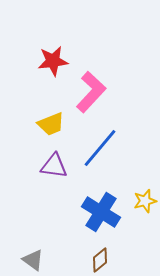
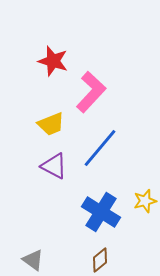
red star: rotated 24 degrees clockwise
purple triangle: rotated 20 degrees clockwise
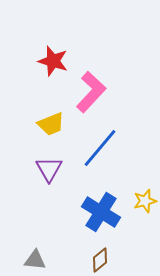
purple triangle: moved 5 px left, 3 px down; rotated 32 degrees clockwise
gray triangle: moved 2 px right; rotated 30 degrees counterclockwise
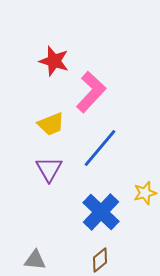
red star: moved 1 px right
yellow star: moved 8 px up
blue cross: rotated 12 degrees clockwise
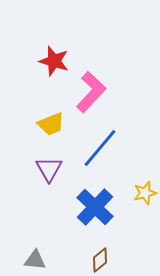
blue cross: moved 6 px left, 5 px up
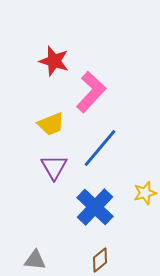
purple triangle: moved 5 px right, 2 px up
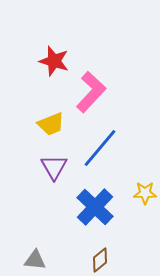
yellow star: rotated 15 degrees clockwise
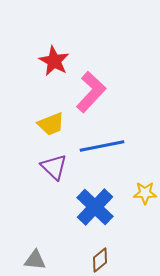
red star: rotated 12 degrees clockwise
blue line: moved 2 px right, 2 px up; rotated 39 degrees clockwise
purple triangle: rotated 16 degrees counterclockwise
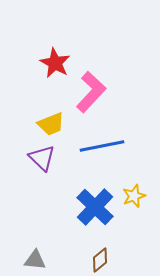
red star: moved 1 px right, 2 px down
purple triangle: moved 12 px left, 9 px up
yellow star: moved 11 px left, 3 px down; rotated 20 degrees counterclockwise
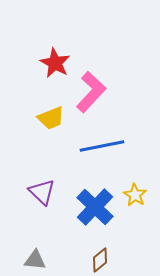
yellow trapezoid: moved 6 px up
purple triangle: moved 34 px down
yellow star: moved 1 px right, 1 px up; rotated 20 degrees counterclockwise
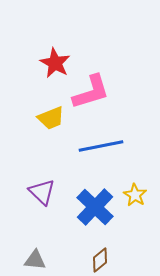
pink L-shape: rotated 30 degrees clockwise
blue line: moved 1 px left
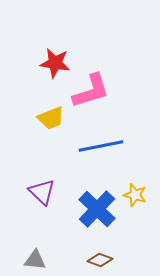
red star: rotated 20 degrees counterclockwise
pink L-shape: moved 1 px up
yellow star: rotated 15 degrees counterclockwise
blue cross: moved 2 px right, 2 px down
brown diamond: rotated 60 degrees clockwise
